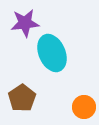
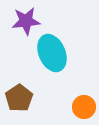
purple star: moved 1 px right, 2 px up
brown pentagon: moved 3 px left
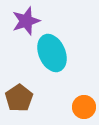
purple star: rotated 12 degrees counterclockwise
